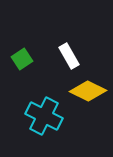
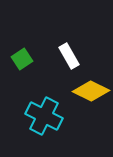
yellow diamond: moved 3 px right
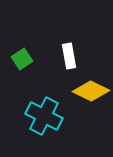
white rectangle: rotated 20 degrees clockwise
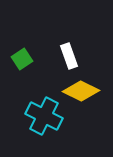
white rectangle: rotated 10 degrees counterclockwise
yellow diamond: moved 10 px left
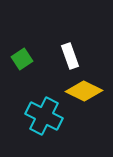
white rectangle: moved 1 px right
yellow diamond: moved 3 px right
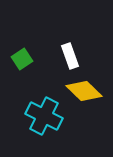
yellow diamond: rotated 18 degrees clockwise
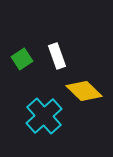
white rectangle: moved 13 px left
cyan cross: rotated 21 degrees clockwise
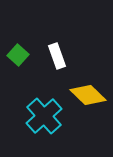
green square: moved 4 px left, 4 px up; rotated 15 degrees counterclockwise
yellow diamond: moved 4 px right, 4 px down
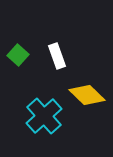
yellow diamond: moved 1 px left
